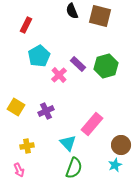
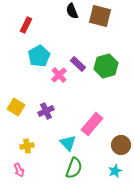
cyan star: moved 6 px down
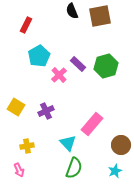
brown square: rotated 25 degrees counterclockwise
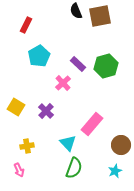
black semicircle: moved 4 px right
pink cross: moved 4 px right, 8 px down
purple cross: rotated 21 degrees counterclockwise
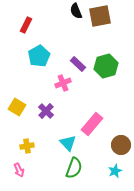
pink cross: rotated 21 degrees clockwise
yellow square: moved 1 px right
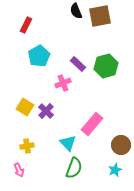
yellow square: moved 8 px right
cyan star: moved 1 px up
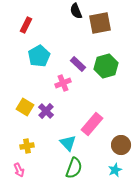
brown square: moved 7 px down
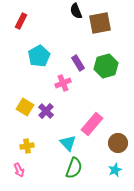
red rectangle: moved 5 px left, 4 px up
purple rectangle: moved 1 px up; rotated 14 degrees clockwise
brown circle: moved 3 px left, 2 px up
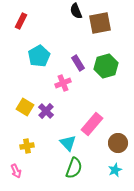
pink arrow: moved 3 px left, 1 px down
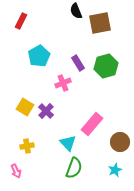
brown circle: moved 2 px right, 1 px up
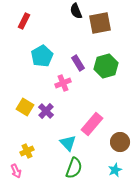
red rectangle: moved 3 px right
cyan pentagon: moved 3 px right
yellow cross: moved 5 px down; rotated 16 degrees counterclockwise
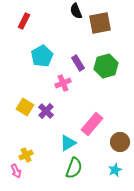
cyan triangle: rotated 42 degrees clockwise
yellow cross: moved 1 px left, 4 px down
